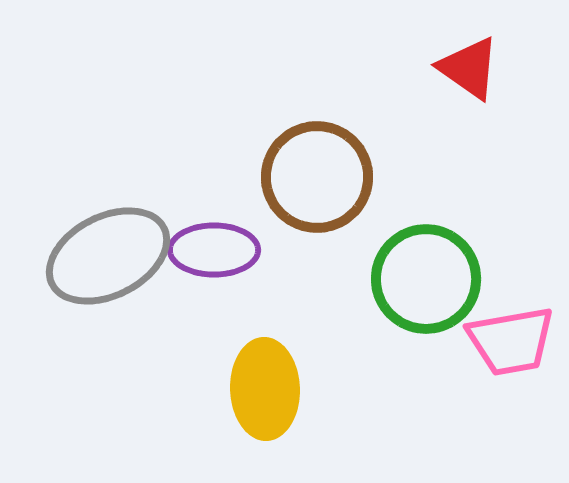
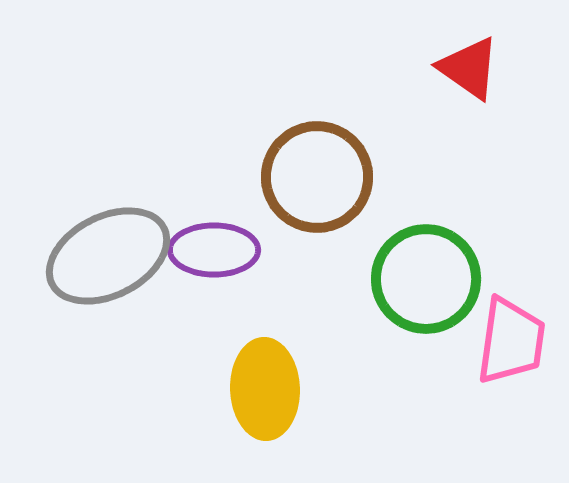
pink trapezoid: rotated 72 degrees counterclockwise
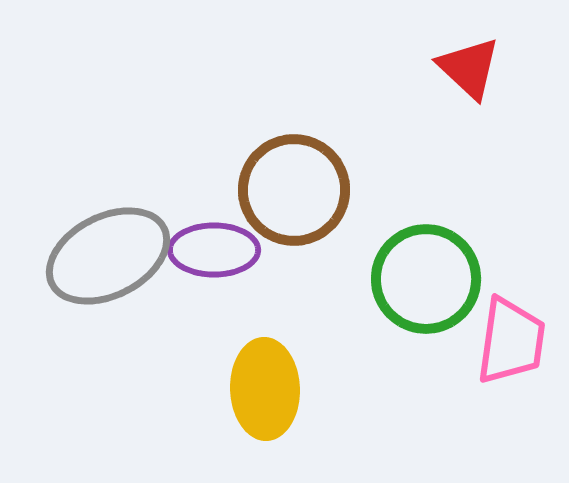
red triangle: rotated 8 degrees clockwise
brown circle: moved 23 px left, 13 px down
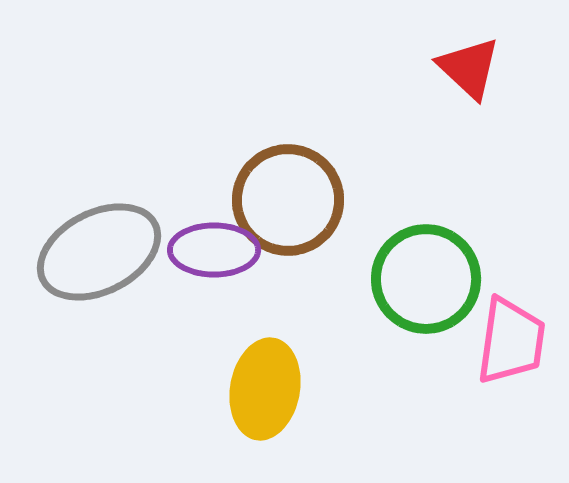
brown circle: moved 6 px left, 10 px down
gray ellipse: moved 9 px left, 4 px up
yellow ellipse: rotated 12 degrees clockwise
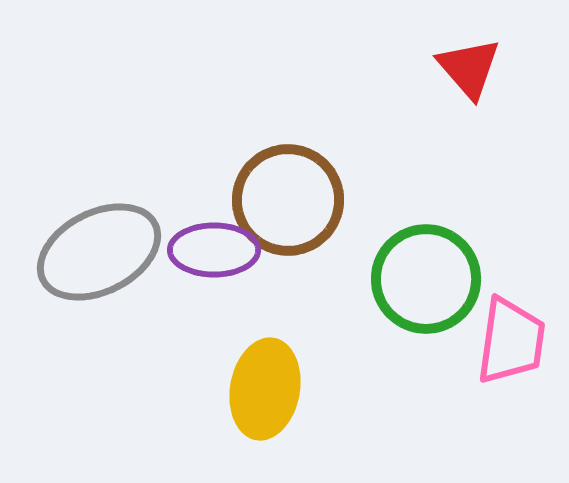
red triangle: rotated 6 degrees clockwise
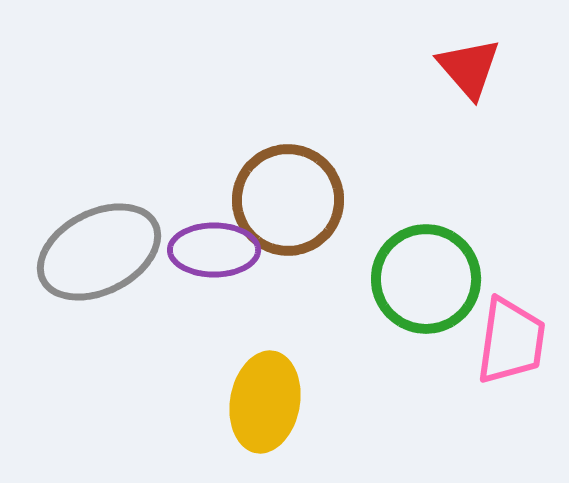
yellow ellipse: moved 13 px down
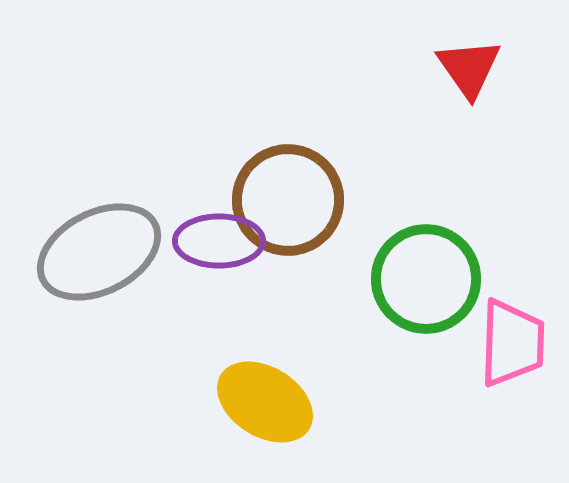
red triangle: rotated 6 degrees clockwise
purple ellipse: moved 5 px right, 9 px up
pink trapezoid: moved 1 px right, 2 px down; rotated 6 degrees counterclockwise
yellow ellipse: rotated 68 degrees counterclockwise
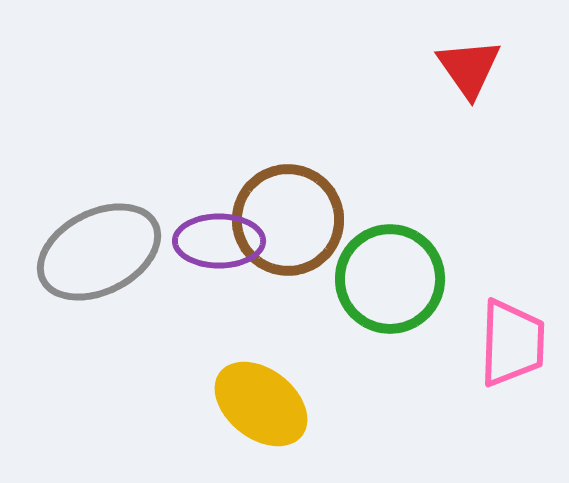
brown circle: moved 20 px down
green circle: moved 36 px left
yellow ellipse: moved 4 px left, 2 px down; rotated 6 degrees clockwise
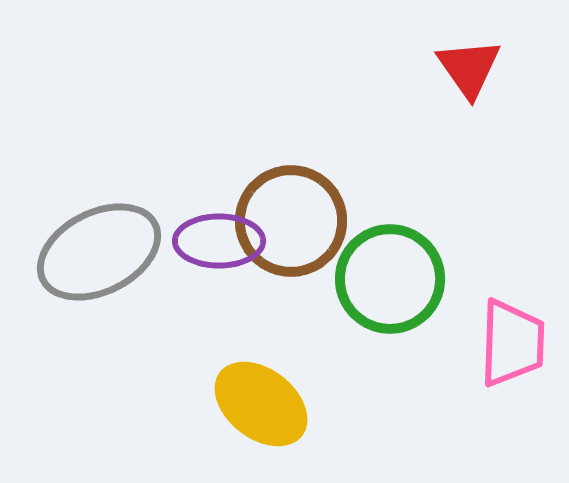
brown circle: moved 3 px right, 1 px down
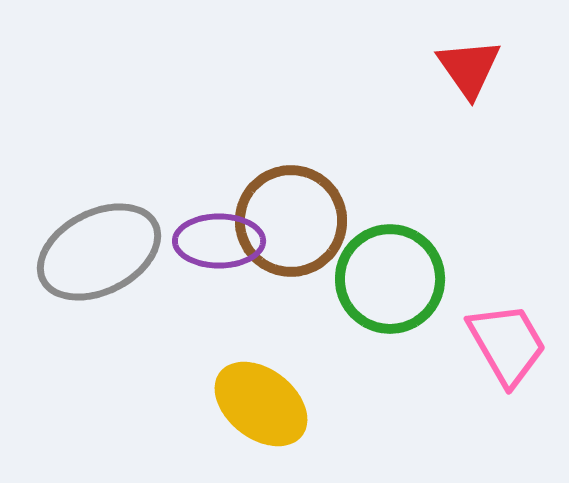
pink trapezoid: moved 5 px left, 1 px down; rotated 32 degrees counterclockwise
